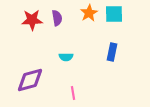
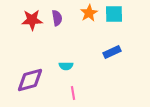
blue rectangle: rotated 54 degrees clockwise
cyan semicircle: moved 9 px down
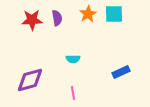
orange star: moved 1 px left, 1 px down
blue rectangle: moved 9 px right, 20 px down
cyan semicircle: moved 7 px right, 7 px up
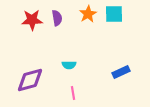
cyan semicircle: moved 4 px left, 6 px down
